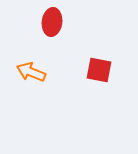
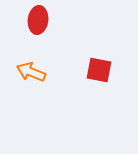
red ellipse: moved 14 px left, 2 px up
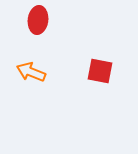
red square: moved 1 px right, 1 px down
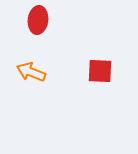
red square: rotated 8 degrees counterclockwise
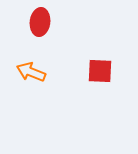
red ellipse: moved 2 px right, 2 px down
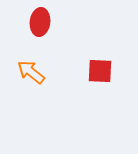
orange arrow: rotated 16 degrees clockwise
